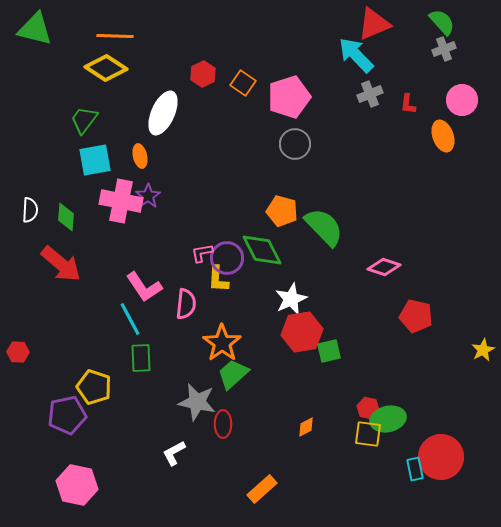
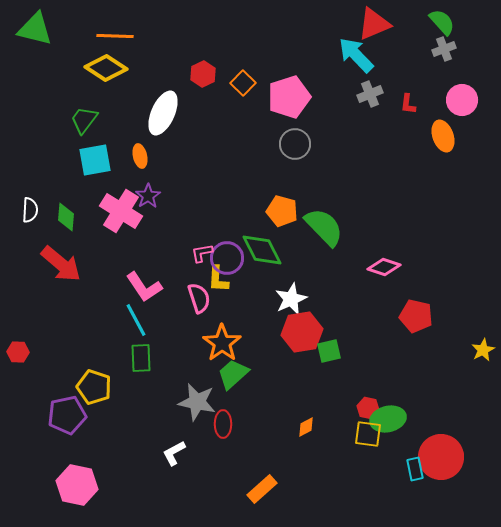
orange square at (243, 83): rotated 10 degrees clockwise
pink cross at (121, 201): moved 10 px down; rotated 21 degrees clockwise
pink semicircle at (186, 304): moved 13 px right, 6 px up; rotated 24 degrees counterclockwise
cyan line at (130, 319): moved 6 px right, 1 px down
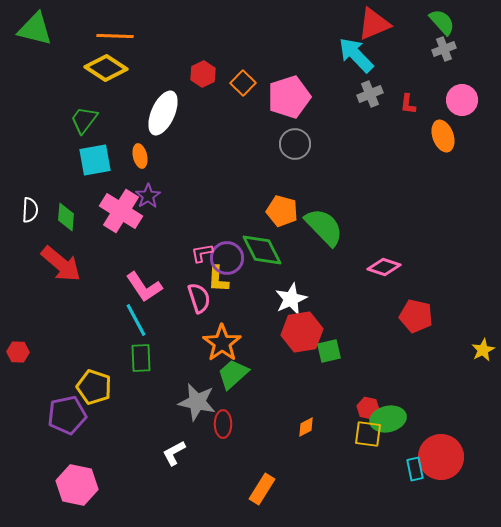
orange rectangle at (262, 489): rotated 16 degrees counterclockwise
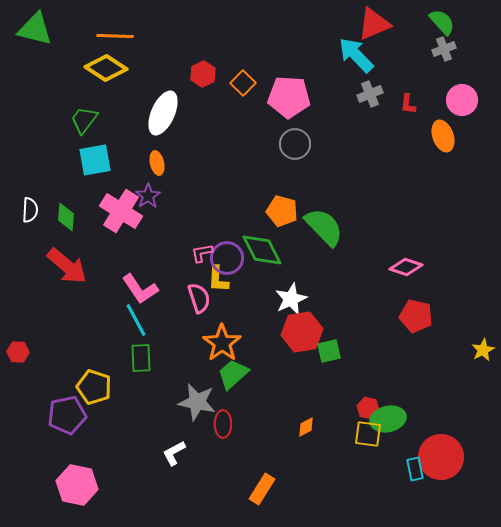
pink pentagon at (289, 97): rotated 21 degrees clockwise
orange ellipse at (140, 156): moved 17 px right, 7 px down
red arrow at (61, 264): moved 6 px right, 2 px down
pink diamond at (384, 267): moved 22 px right
pink L-shape at (144, 287): moved 4 px left, 2 px down
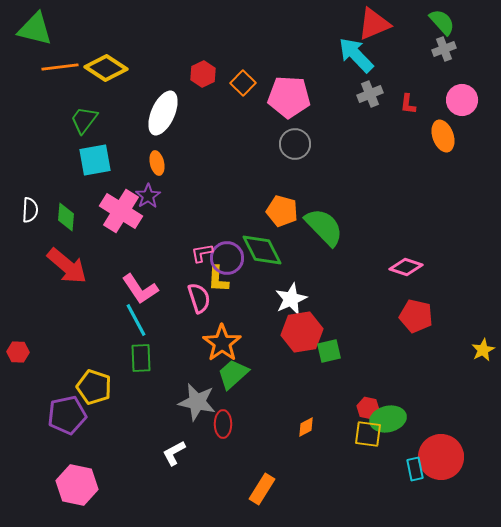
orange line at (115, 36): moved 55 px left, 31 px down; rotated 9 degrees counterclockwise
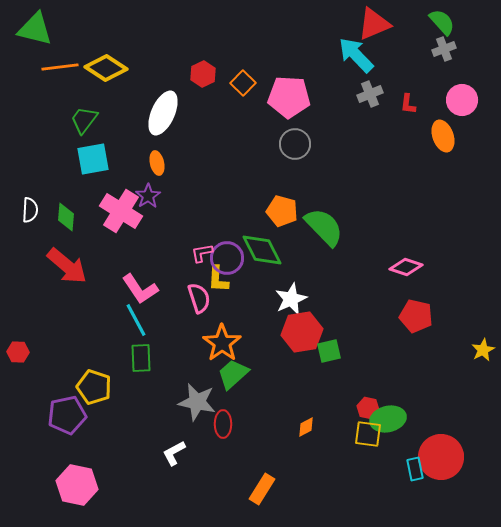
cyan square at (95, 160): moved 2 px left, 1 px up
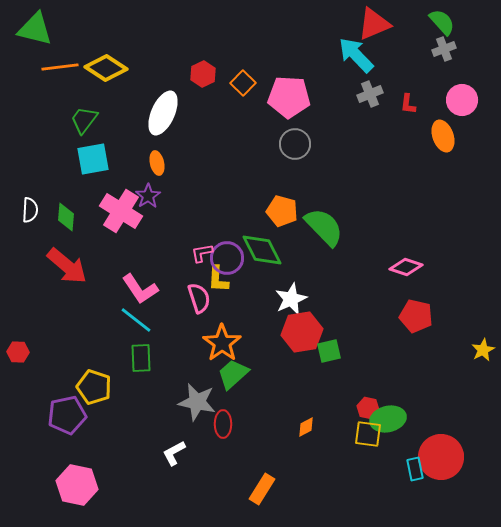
cyan line at (136, 320): rotated 24 degrees counterclockwise
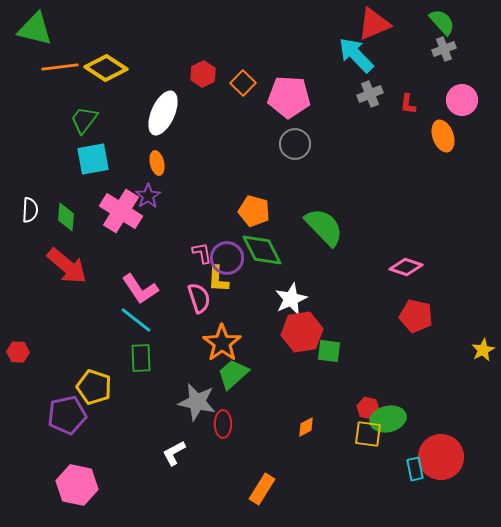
orange pentagon at (282, 211): moved 28 px left
pink L-shape at (202, 253): rotated 90 degrees clockwise
green square at (329, 351): rotated 20 degrees clockwise
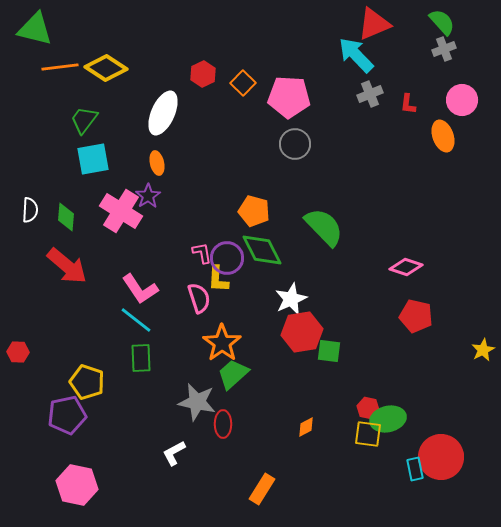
yellow pentagon at (94, 387): moved 7 px left, 5 px up
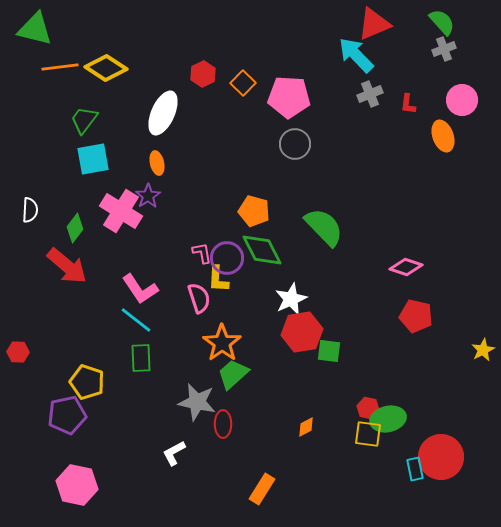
green diamond at (66, 217): moved 9 px right, 11 px down; rotated 32 degrees clockwise
